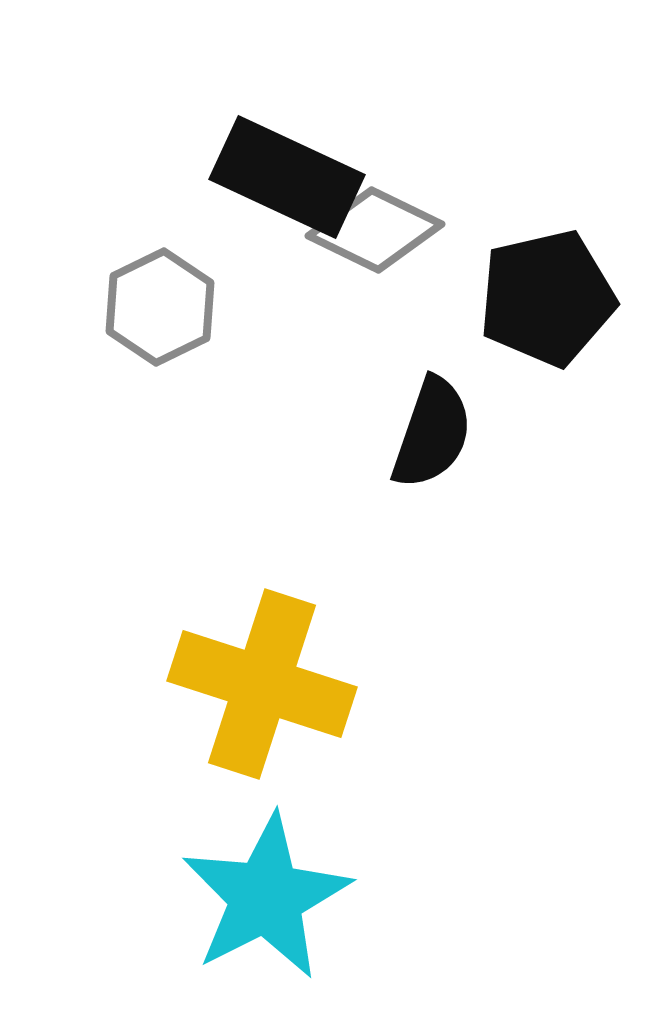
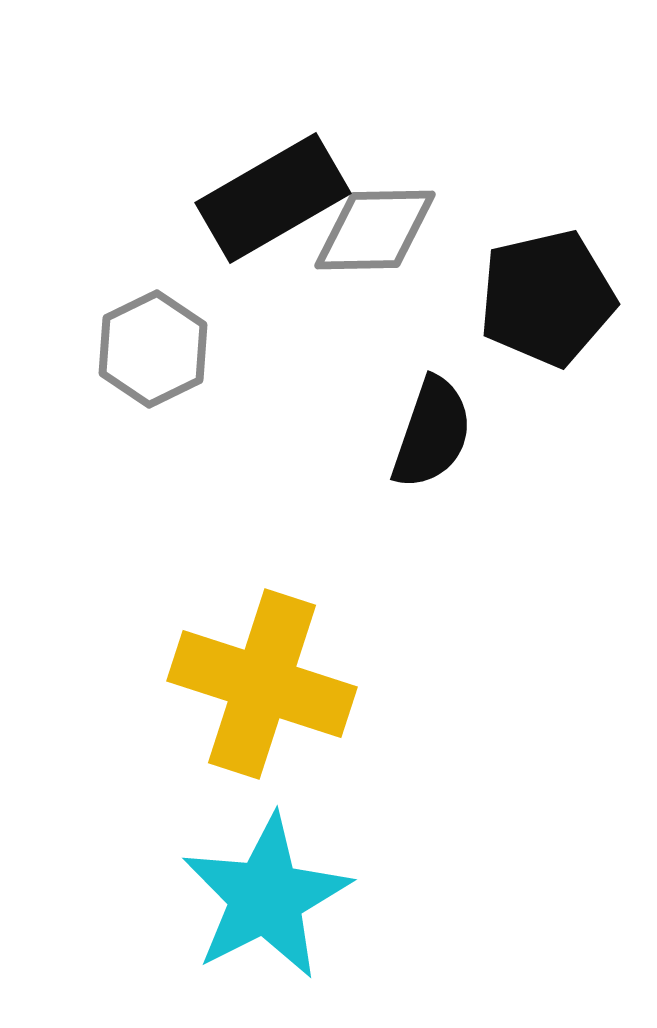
black rectangle: moved 14 px left, 21 px down; rotated 55 degrees counterclockwise
gray diamond: rotated 27 degrees counterclockwise
gray hexagon: moved 7 px left, 42 px down
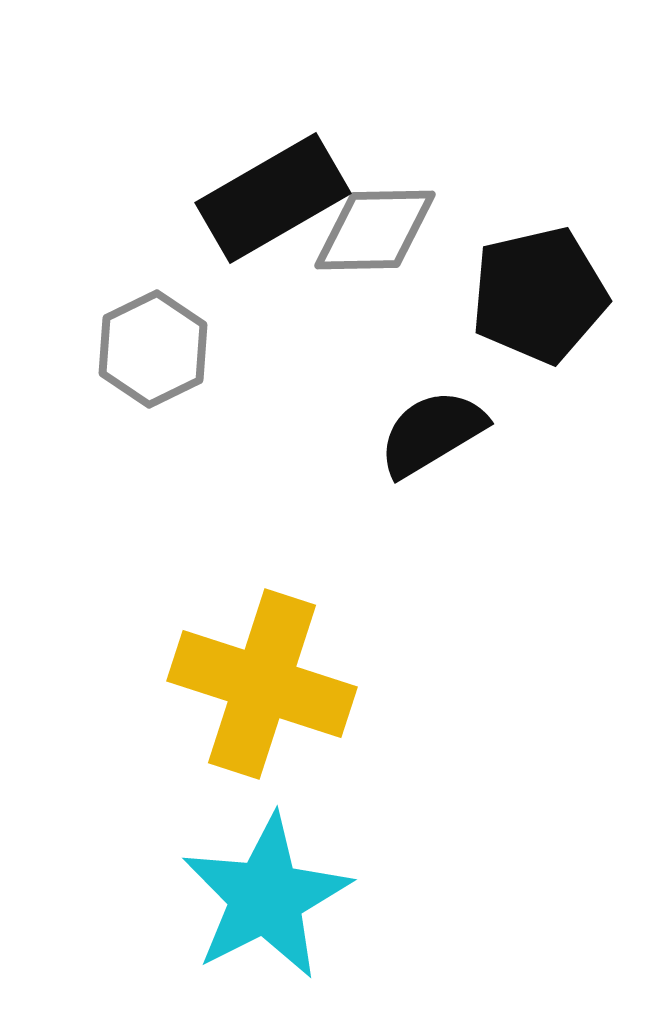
black pentagon: moved 8 px left, 3 px up
black semicircle: rotated 140 degrees counterclockwise
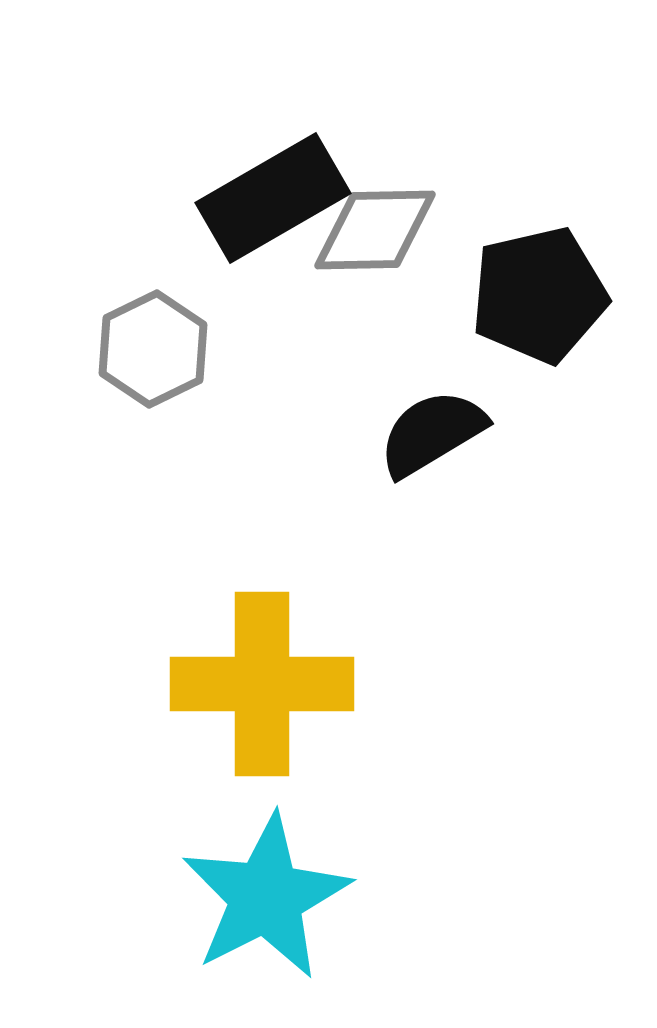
yellow cross: rotated 18 degrees counterclockwise
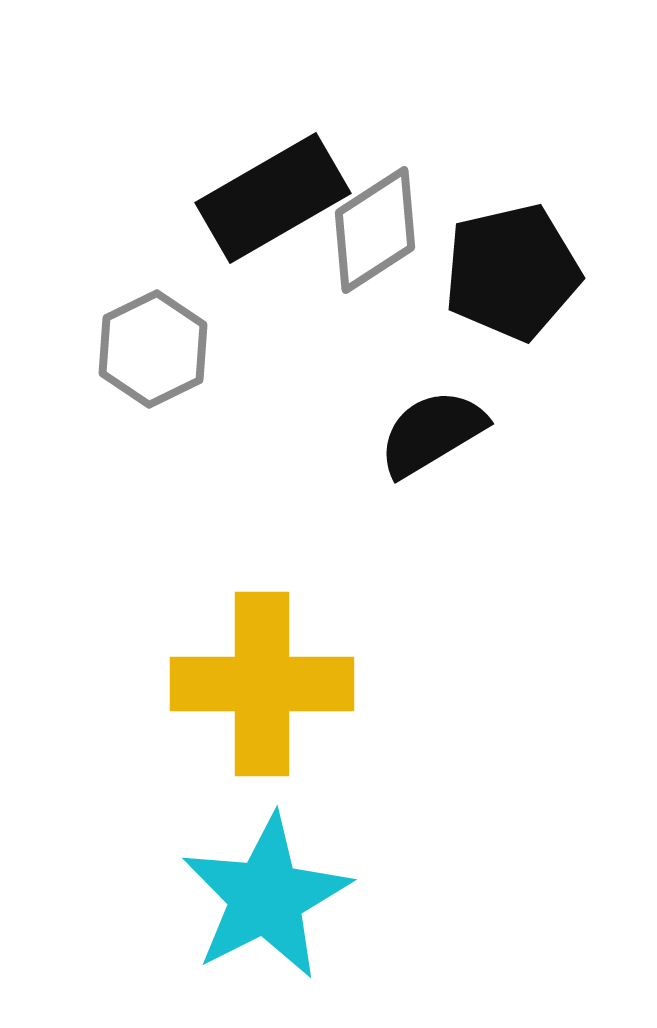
gray diamond: rotated 32 degrees counterclockwise
black pentagon: moved 27 px left, 23 px up
